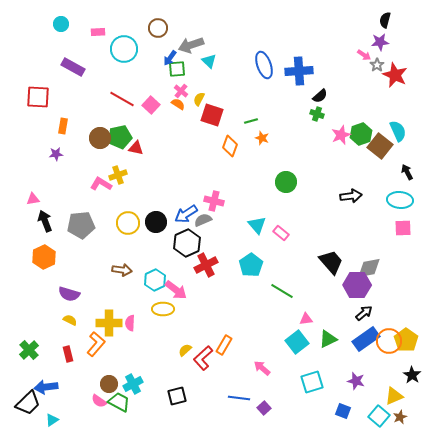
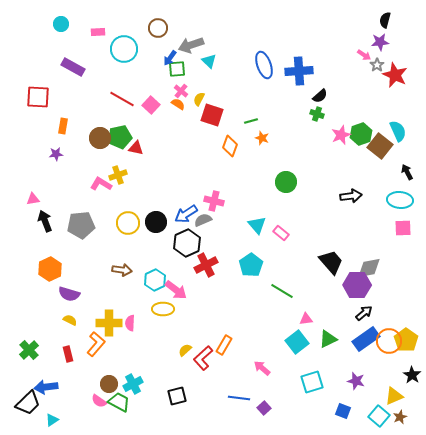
orange hexagon at (44, 257): moved 6 px right, 12 px down
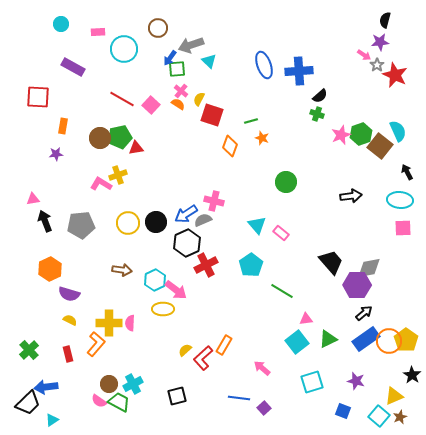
red triangle at (136, 148): rotated 21 degrees counterclockwise
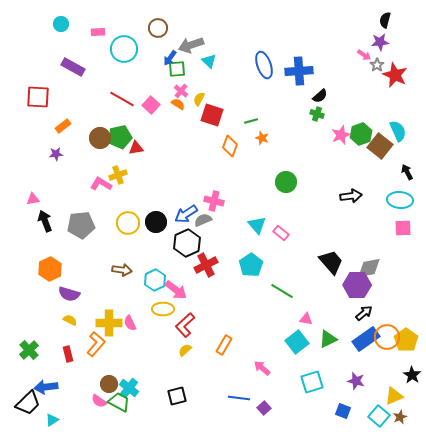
orange rectangle at (63, 126): rotated 42 degrees clockwise
pink triangle at (306, 319): rotated 16 degrees clockwise
pink semicircle at (130, 323): rotated 28 degrees counterclockwise
orange circle at (389, 341): moved 2 px left, 4 px up
red L-shape at (203, 358): moved 18 px left, 33 px up
cyan cross at (133, 384): moved 4 px left, 4 px down; rotated 24 degrees counterclockwise
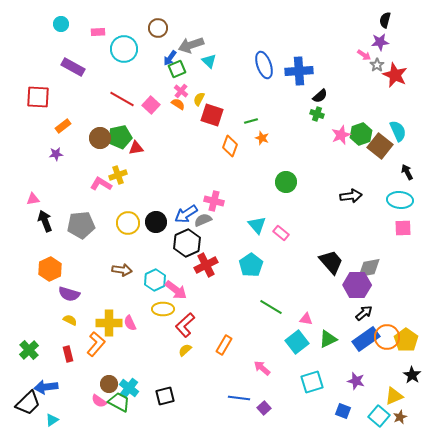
green square at (177, 69): rotated 18 degrees counterclockwise
green line at (282, 291): moved 11 px left, 16 px down
black square at (177, 396): moved 12 px left
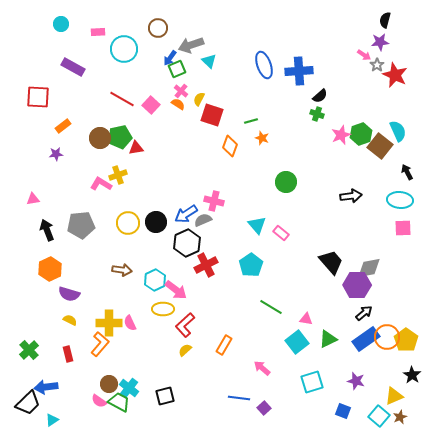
black arrow at (45, 221): moved 2 px right, 9 px down
orange L-shape at (96, 344): moved 4 px right
